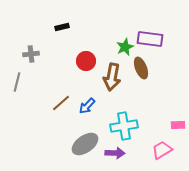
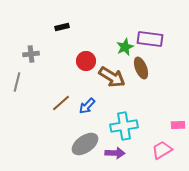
brown arrow: rotated 68 degrees counterclockwise
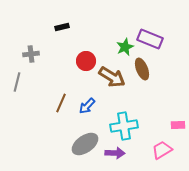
purple rectangle: rotated 15 degrees clockwise
brown ellipse: moved 1 px right, 1 px down
brown line: rotated 24 degrees counterclockwise
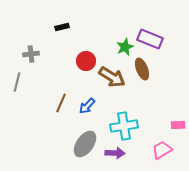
gray ellipse: rotated 20 degrees counterclockwise
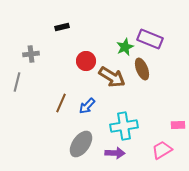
gray ellipse: moved 4 px left
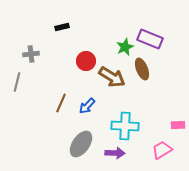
cyan cross: moved 1 px right; rotated 12 degrees clockwise
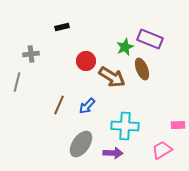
brown line: moved 2 px left, 2 px down
purple arrow: moved 2 px left
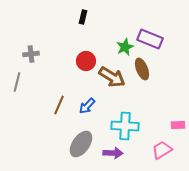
black rectangle: moved 21 px right, 10 px up; rotated 64 degrees counterclockwise
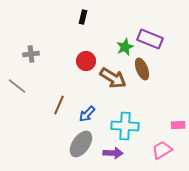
brown arrow: moved 1 px right, 1 px down
gray line: moved 4 px down; rotated 66 degrees counterclockwise
blue arrow: moved 8 px down
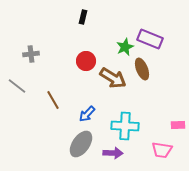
brown line: moved 6 px left, 5 px up; rotated 54 degrees counterclockwise
pink trapezoid: rotated 140 degrees counterclockwise
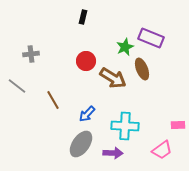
purple rectangle: moved 1 px right, 1 px up
pink trapezoid: rotated 45 degrees counterclockwise
